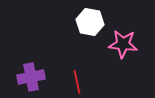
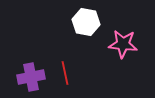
white hexagon: moved 4 px left
red line: moved 12 px left, 9 px up
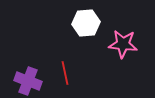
white hexagon: moved 1 px down; rotated 16 degrees counterclockwise
purple cross: moved 3 px left, 4 px down; rotated 32 degrees clockwise
